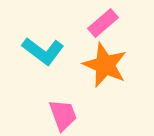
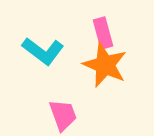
pink rectangle: moved 10 px down; rotated 64 degrees counterclockwise
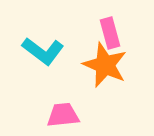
pink rectangle: moved 7 px right
pink trapezoid: rotated 76 degrees counterclockwise
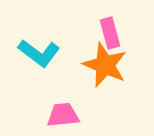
cyan L-shape: moved 4 px left, 2 px down
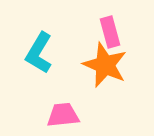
pink rectangle: moved 1 px up
cyan L-shape: rotated 84 degrees clockwise
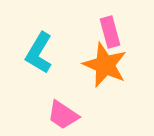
pink trapezoid: rotated 140 degrees counterclockwise
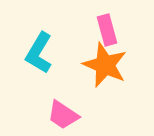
pink rectangle: moved 3 px left, 2 px up
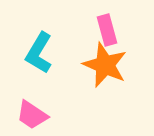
pink trapezoid: moved 31 px left
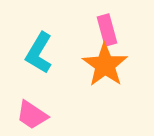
orange star: rotated 12 degrees clockwise
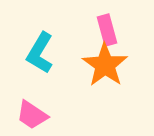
cyan L-shape: moved 1 px right
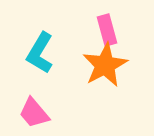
orange star: rotated 9 degrees clockwise
pink trapezoid: moved 2 px right, 2 px up; rotated 16 degrees clockwise
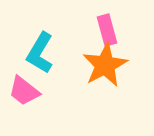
pink trapezoid: moved 10 px left, 22 px up; rotated 12 degrees counterclockwise
